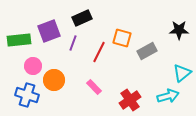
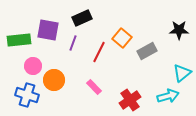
purple square: moved 1 px left, 1 px up; rotated 30 degrees clockwise
orange square: rotated 24 degrees clockwise
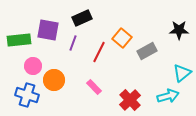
red cross: rotated 10 degrees counterclockwise
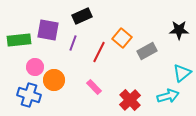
black rectangle: moved 2 px up
pink circle: moved 2 px right, 1 px down
blue cross: moved 2 px right
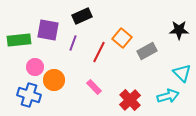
cyan triangle: rotated 36 degrees counterclockwise
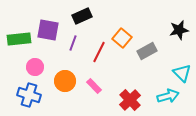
black star: rotated 12 degrees counterclockwise
green rectangle: moved 1 px up
orange circle: moved 11 px right, 1 px down
pink rectangle: moved 1 px up
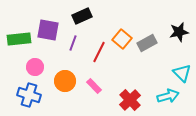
black star: moved 2 px down
orange square: moved 1 px down
gray rectangle: moved 8 px up
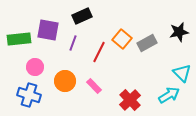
cyan arrow: moved 1 px right, 1 px up; rotated 15 degrees counterclockwise
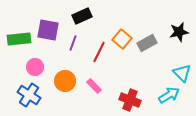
blue cross: rotated 15 degrees clockwise
red cross: rotated 25 degrees counterclockwise
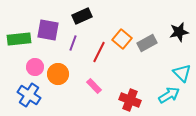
orange circle: moved 7 px left, 7 px up
